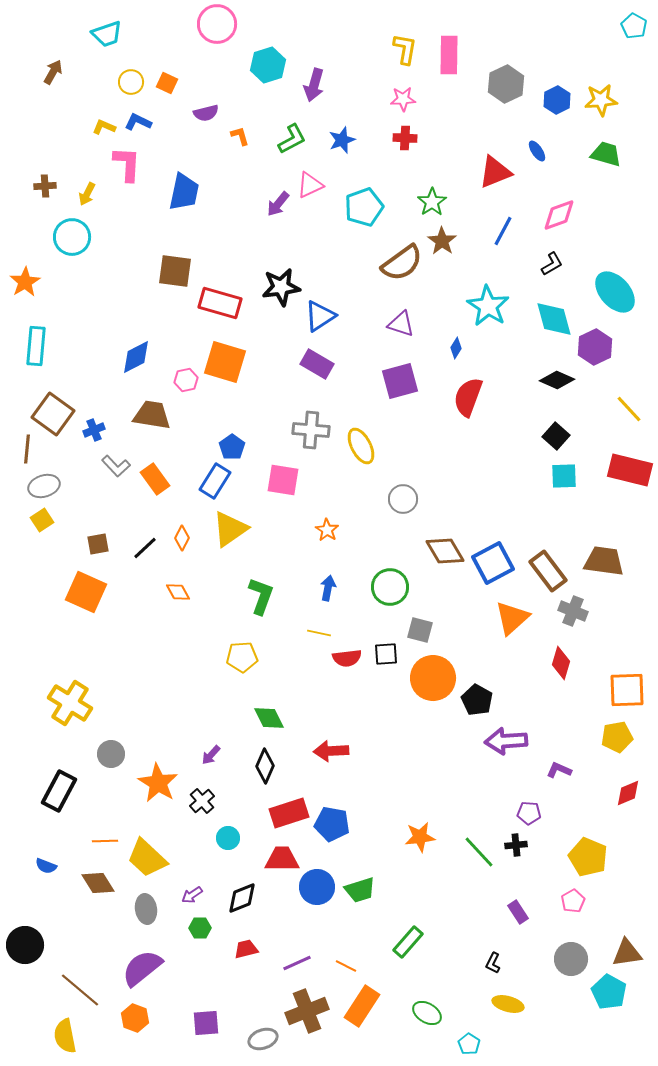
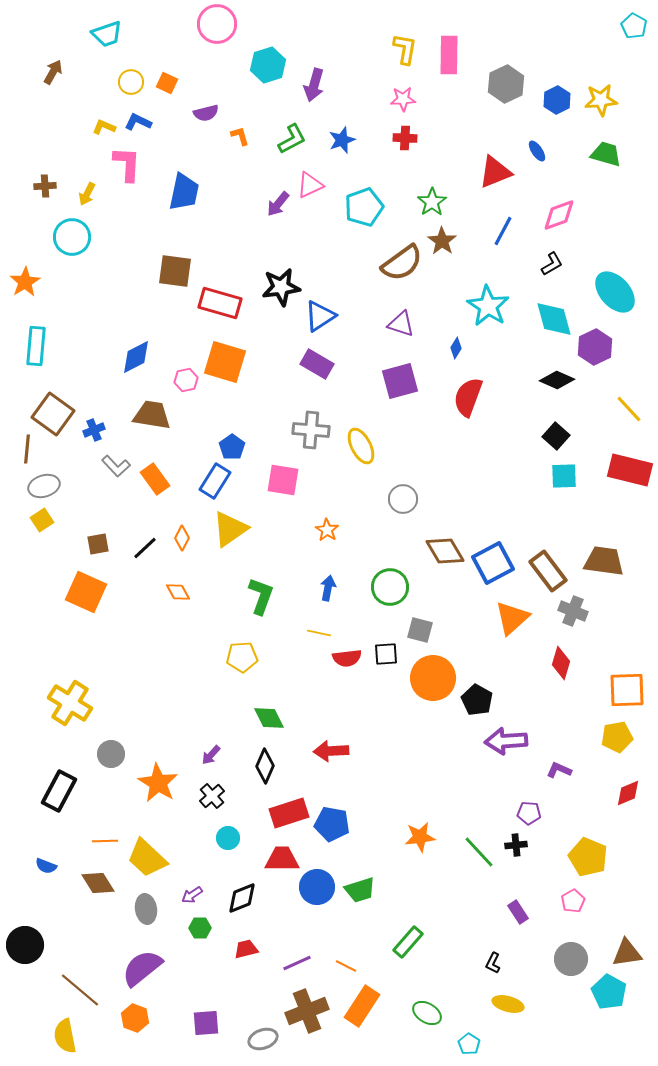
black cross at (202, 801): moved 10 px right, 5 px up
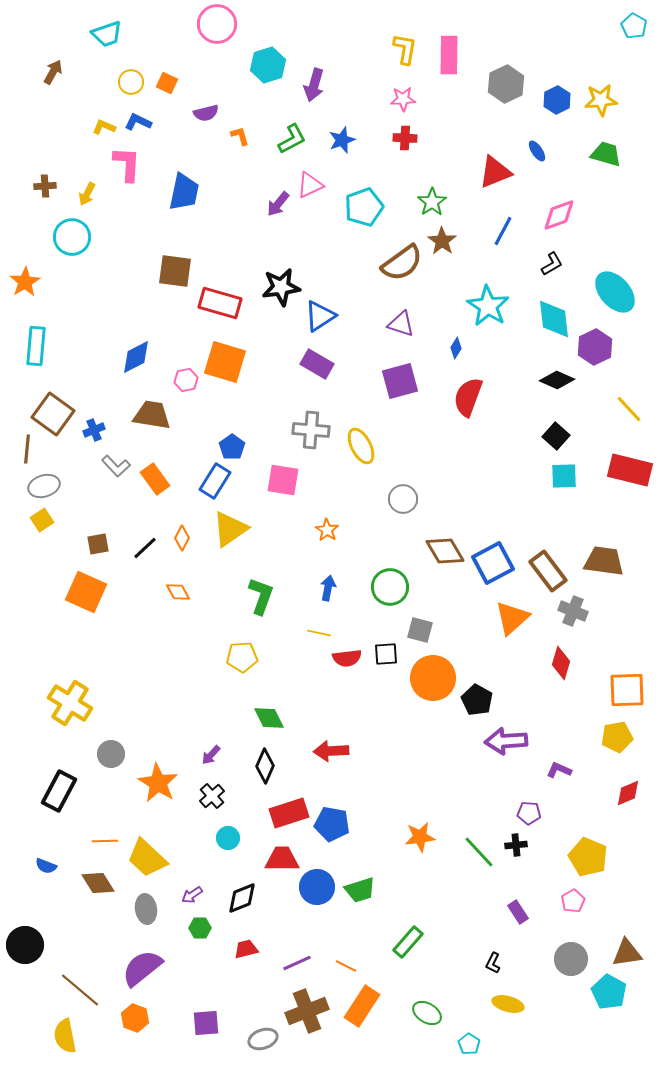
cyan diamond at (554, 319): rotated 9 degrees clockwise
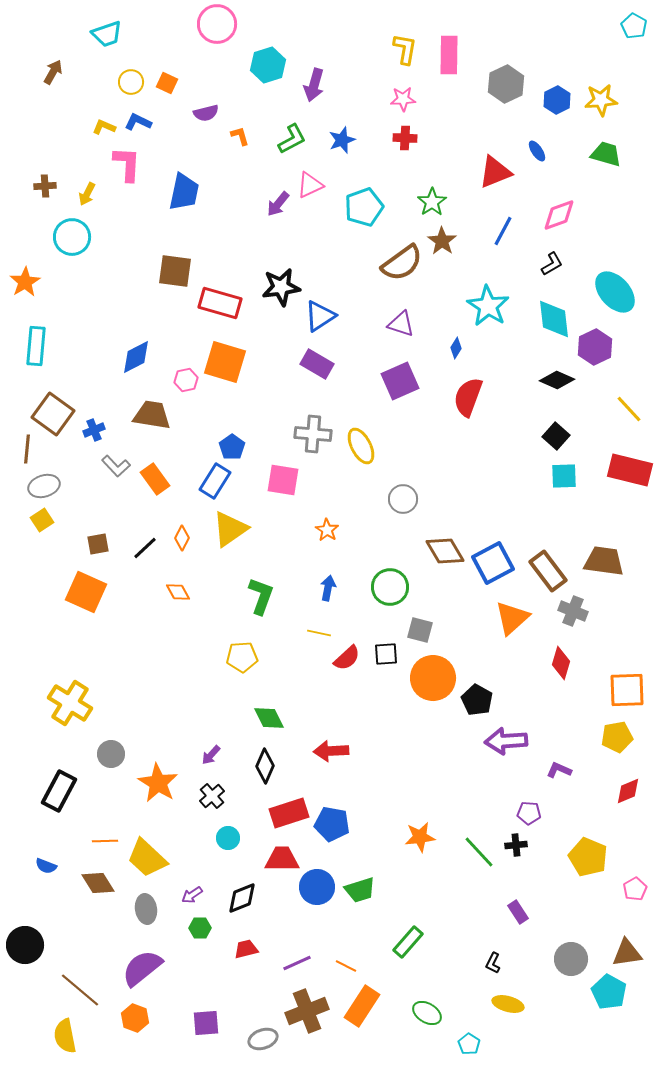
purple square at (400, 381): rotated 9 degrees counterclockwise
gray cross at (311, 430): moved 2 px right, 4 px down
red semicircle at (347, 658): rotated 36 degrees counterclockwise
red diamond at (628, 793): moved 2 px up
pink pentagon at (573, 901): moved 62 px right, 12 px up
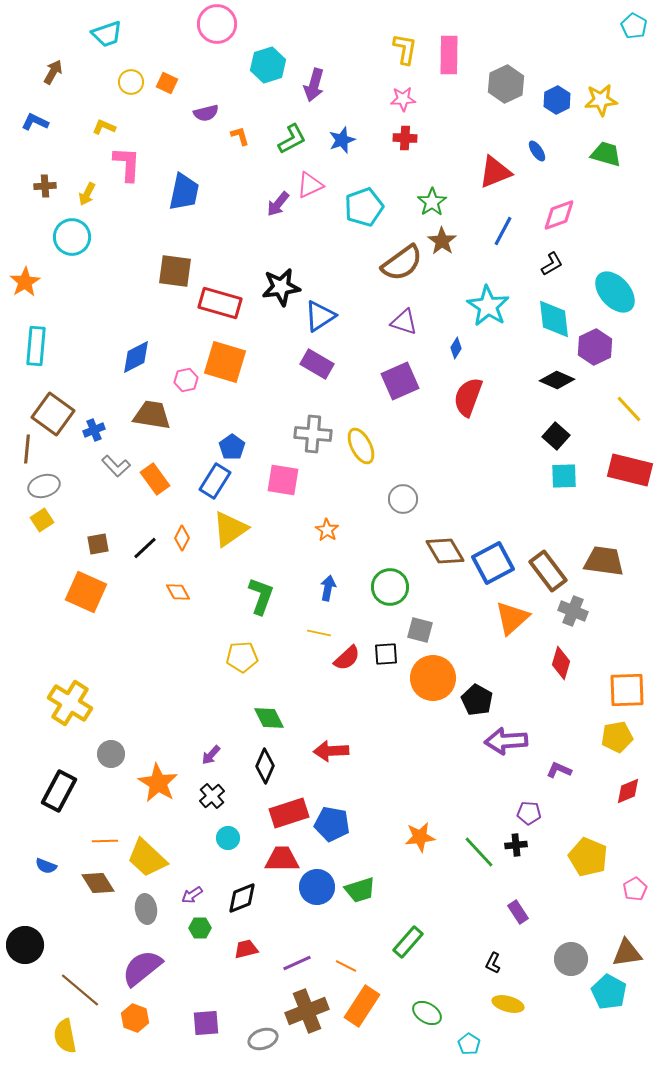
blue L-shape at (138, 122): moved 103 px left
purple triangle at (401, 324): moved 3 px right, 2 px up
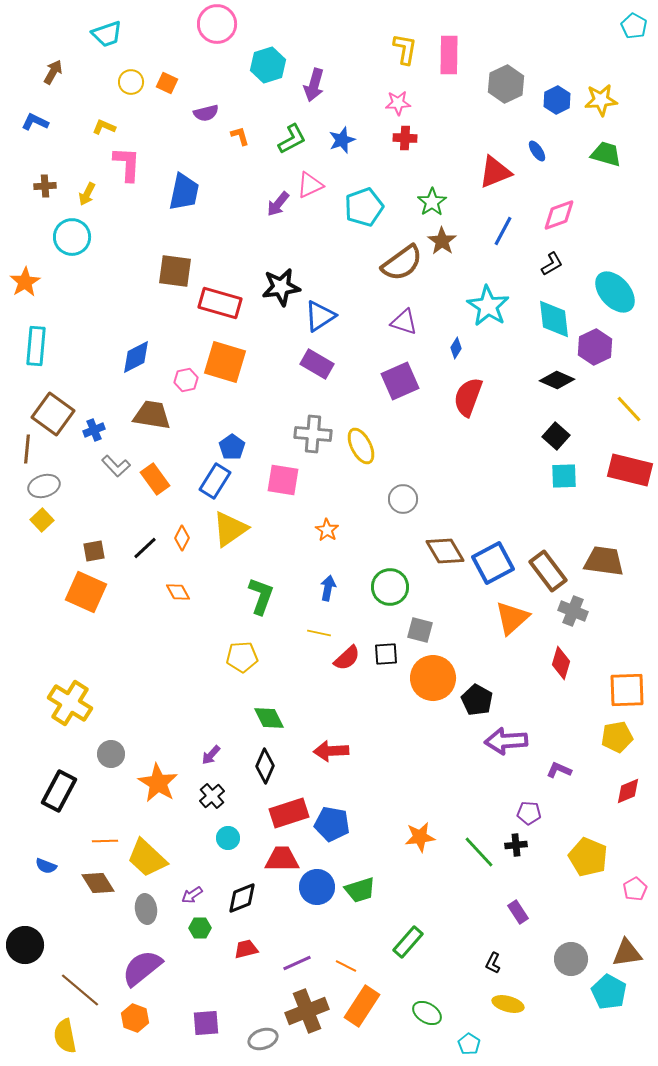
pink star at (403, 99): moved 5 px left, 4 px down
yellow square at (42, 520): rotated 10 degrees counterclockwise
brown square at (98, 544): moved 4 px left, 7 px down
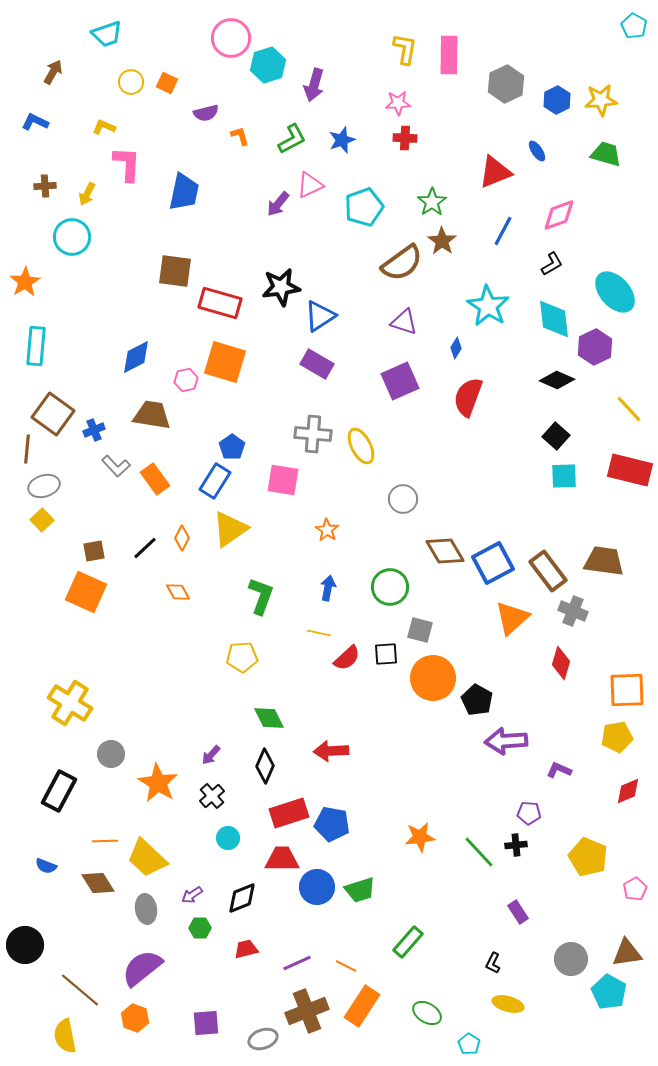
pink circle at (217, 24): moved 14 px right, 14 px down
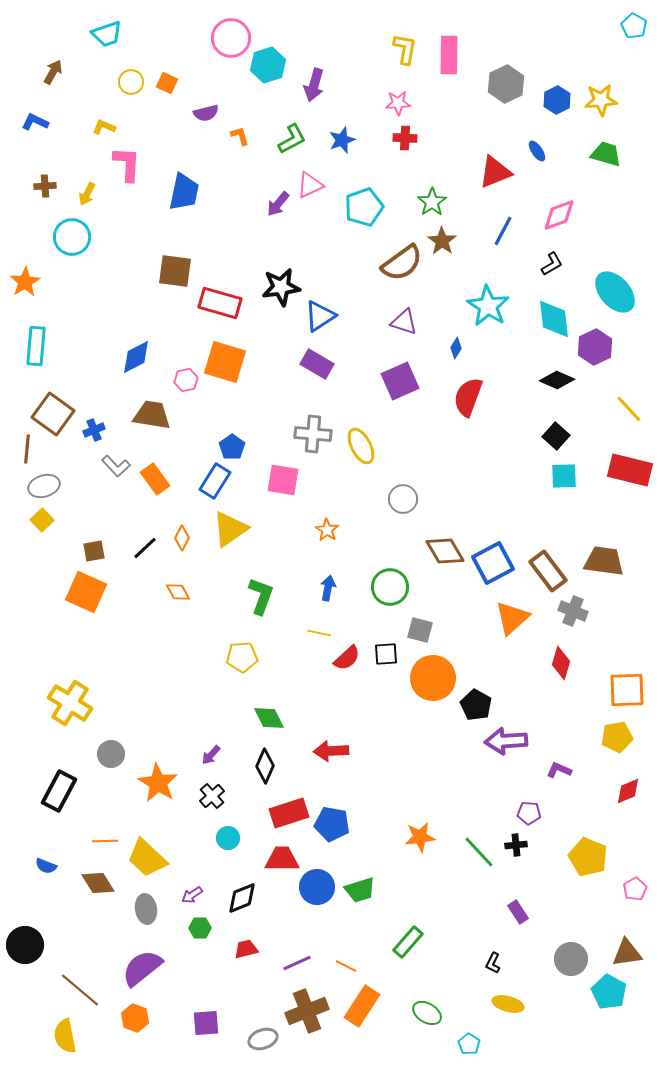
black pentagon at (477, 700): moved 1 px left, 5 px down
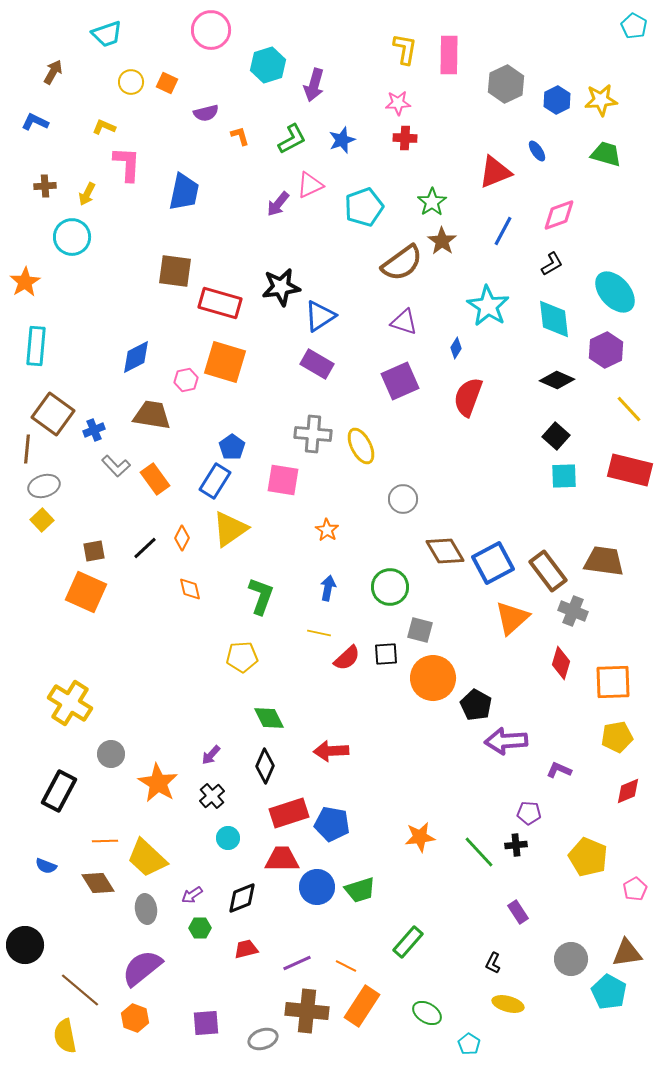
pink circle at (231, 38): moved 20 px left, 8 px up
purple hexagon at (595, 347): moved 11 px right, 3 px down
orange diamond at (178, 592): moved 12 px right, 3 px up; rotated 15 degrees clockwise
orange square at (627, 690): moved 14 px left, 8 px up
brown cross at (307, 1011): rotated 27 degrees clockwise
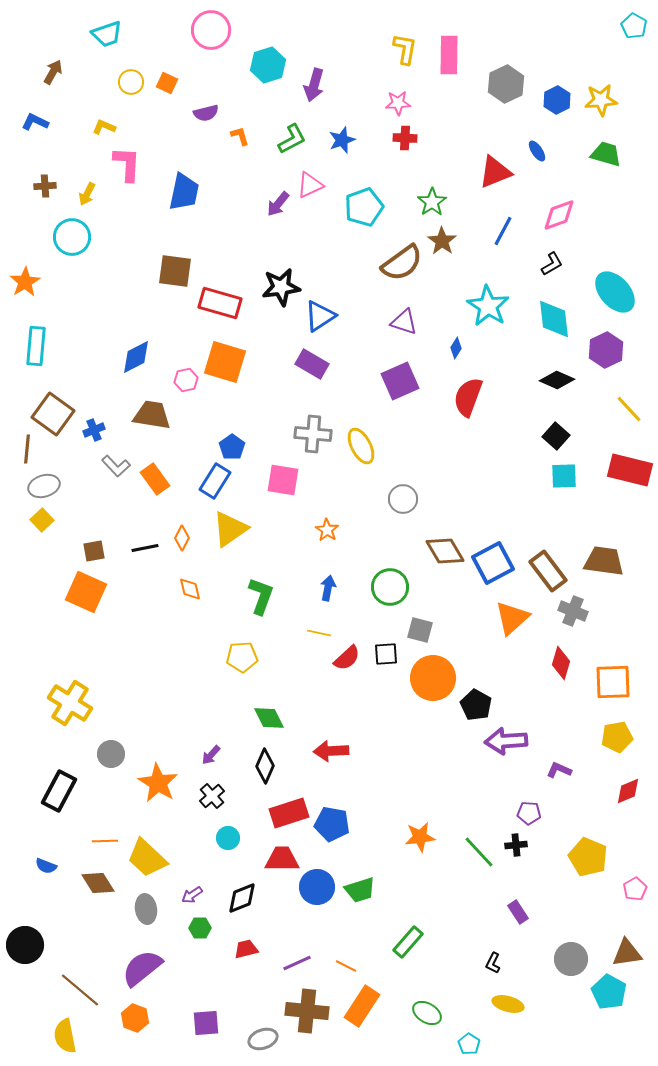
purple rectangle at (317, 364): moved 5 px left
black line at (145, 548): rotated 32 degrees clockwise
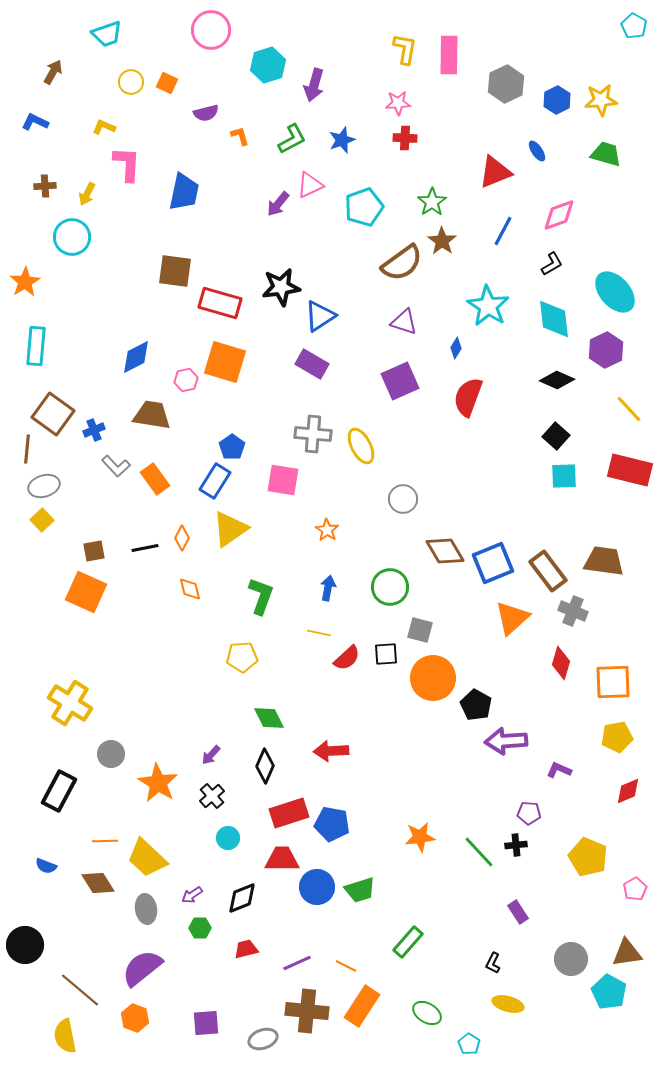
blue square at (493, 563): rotated 6 degrees clockwise
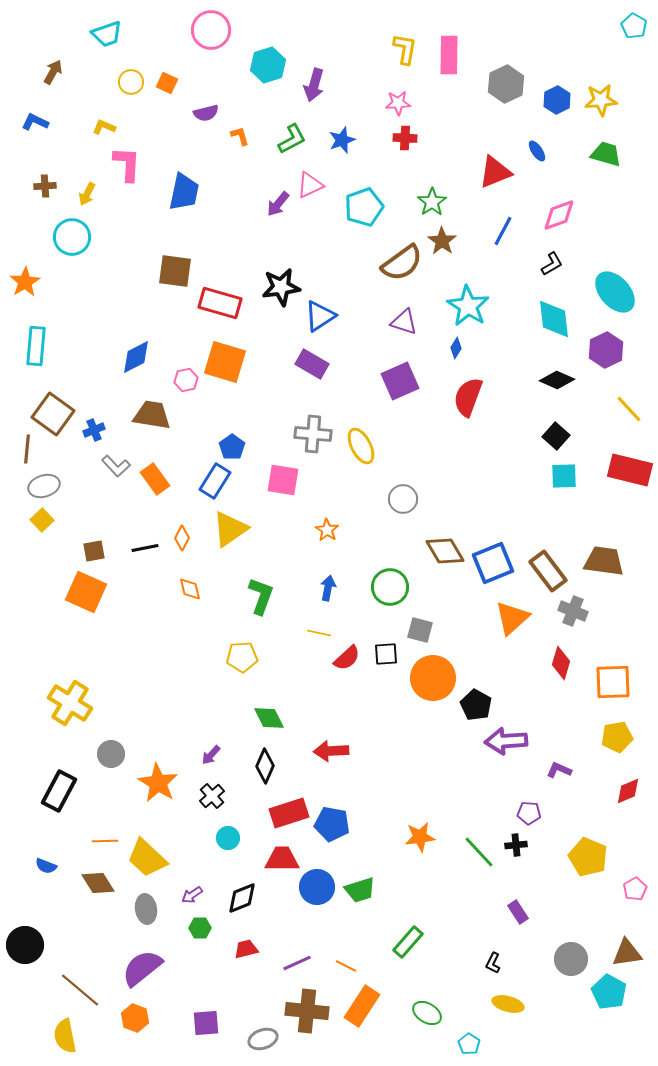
cyan star at (488, 306): moved 20 px left
